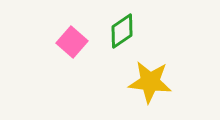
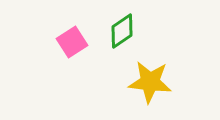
pink square: rotated 16 degrees clockwise
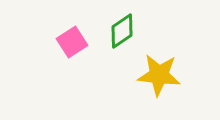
yellow star: moved 9 px right, 7 px up
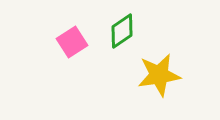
yellow star: rotated 15 degrees counterclockwise
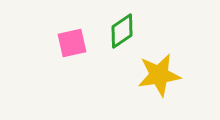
pink square: moved 1 px down; rotated 20 degrees clockwise
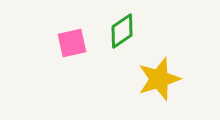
yellow star: moved 4 px down; rotated 9 degrees counterclockwise
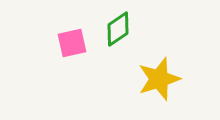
green diamond: moved 4 px left, 2 px up
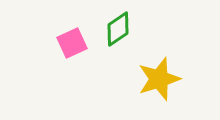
pink square: rotated 12 degrees counterclockwise
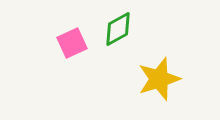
green diamond: rotated 6 degrees clockwise
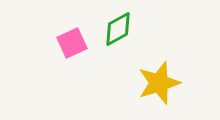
yellow star: moved 4 px down
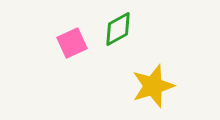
yellow star: moved 6 px left, 3 px down
